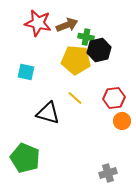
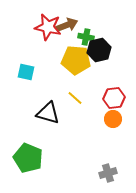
red star: moved 10 px right, 4 px down
orange circle: moved 9 px left, 2 px up
green pentagon: moved 3 px right
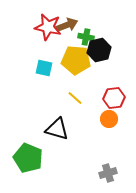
cyan square: moved 18 px right, 4 px up
black triangle: moved 9 px right, 16 px down
orange circle: moved 4 px left
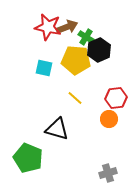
brown arrow: moved 2 px down
green cross: rotated 21 degrees clockwise
black hexagon: rotated 10 degrees counterclockwise
red hexagon: moved 2 px right
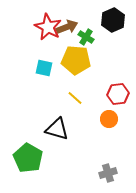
red star: rotated 16 degrees clockwise
black hexagon: moved 14 px right, 30 px up
red hexagon: moved 2 px right, 4 px up
green pentagon: rotated 8 degrees clockwise
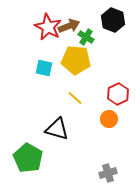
black hexagon: rotated 15 degrees counterclockwise
brown arrow: moved 2 px right, 1 px up
red hexagon: rotated 20 degrees counterclockwise
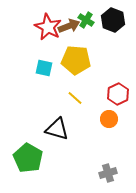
green cross: moved 17 px up
